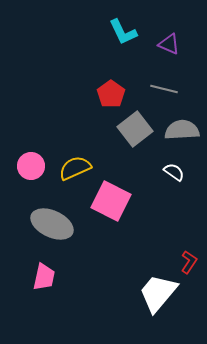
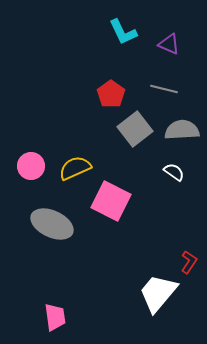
pink trapezoid: moved 11 px right, 40 px down; rotated 20 degrees counterclockwise
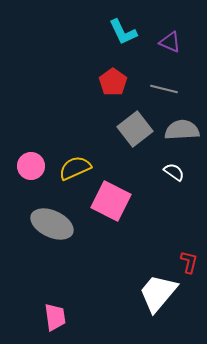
purple triangle: moved 1 px right, 2 px up
red pentagon: moved 2 px right, 12 px up
red L-shape: rotated 20 degrees counterclockwise
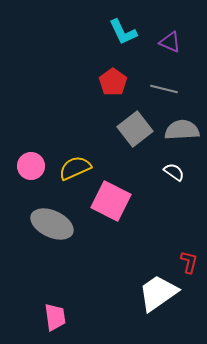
white trapezoid: rotated 15 degrees clockwise
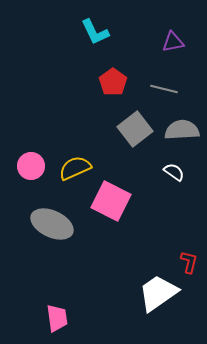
cyan L-shape: moved 28 px left
purple triangle: moved 3 px right; rotated 35 degrees counterclockwise
pink trapezoid: moved 2 px right, 1 px down
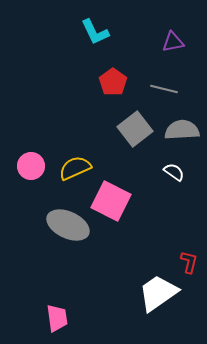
gray ellipse: moved 16 px right, 1 px down
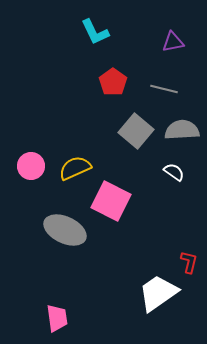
gray square: moved 1 px right, 2 px down; rotated 12 degrees counterclockwise
gray ellipse: moved 3 px left, 5 px down
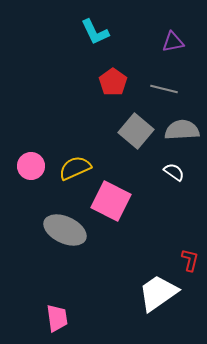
red L-shape: moved 1 px right, 2 px up
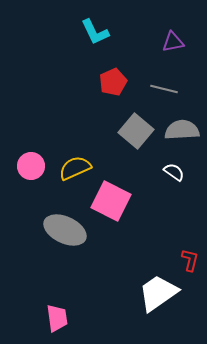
red pentagon: rotated 12 degrees clockwise
